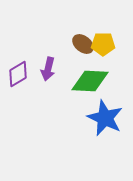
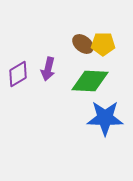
blue star: rotated 24 degrees counterclockwise
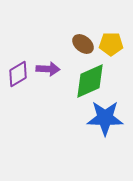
yellow pentagon: moved 8 px right
purple arrow: rotated 100 degrees counterclockwise
green diamond: rotated 27 degrees counterclockwise
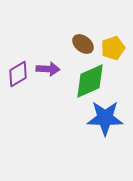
yellow pentagon: moved 2 px right, 4 px down; rotated 20 degrees counterclockwise
